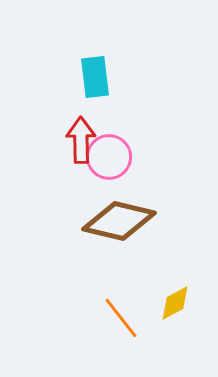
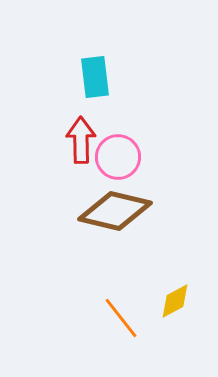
pink circle: moved 9 px right
brown diamond: moved 4 px left, 10 px up
yellow diamond: moved 2 px up
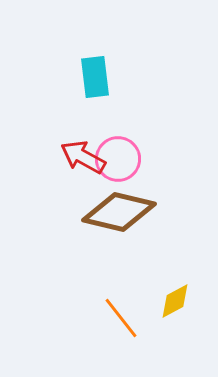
red arrow: moved 2 px right, 17 px down; rotated 60 degrees counterclockwise
pink circle: moved 2 px down
brown diamond: moved 4 px right, 1 px down
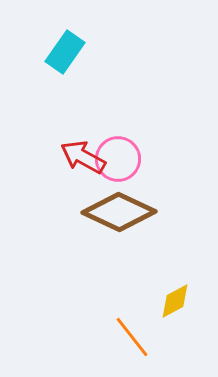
cyan rectangle: moved 30 px left, 25 px up; rotated 42 degrees clockwise
brown diamond: rotated 12 degrees clockwise
orange line: moved 11 px right, 19 px down
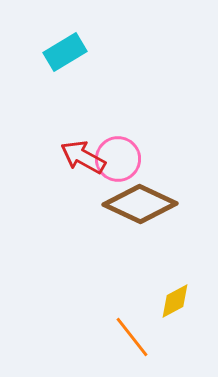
cyan rectangle: rotated 24 degrees clockwise
brown diamond: moved 21 px right, 8 px up
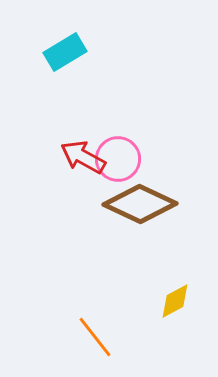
orange line: moved 37 px left
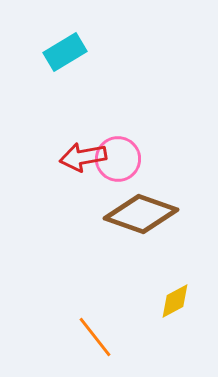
red arrow: rotated 39 degrees counterclockwise
brown diamond: moved 1 px right, 10 px down; rotated 6 degrees counterclockwise
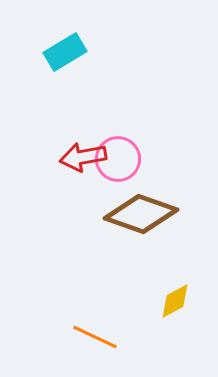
orange line: rotated 27 degrees counterclockwise
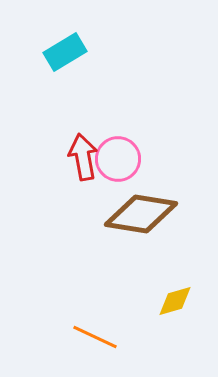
red arrow: rotated 90 degrees clockwise
brown diamond: rotated 10 degrees counterclockwise
yellow diamond: rotated 12 degrees clockwise
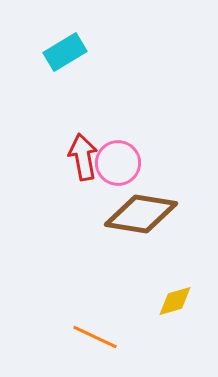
pink circle: moved 4 px down
